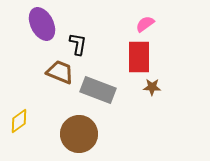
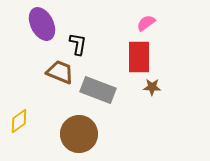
pink semicircle: moved 1 px right, 1 px up
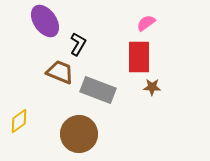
purple ellipse: moved 3 px right, 3 px up; rotated 8 degrees counterclockwise
black L-shape: rotated 20 degrees clockwise
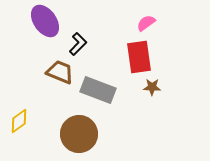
black L-shape: rotated 15 degrees clockwise
red rectangle: rotated 8 degrees counterclockwise
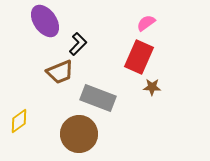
red rectangle: rotated 32 degrees clockwise
brown trapezoid: rotated 136 degrees clockwise
gray rectangle: moved 8 px down
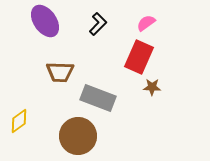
black L-shape: moved 20 px right, 20 px up
brown trapezoid: rotated 24 degrees clockwise
brown circle: moved 1 px left, 2 px down
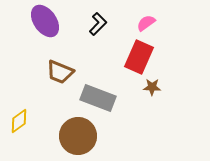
brown trapezoid: rotated 20 degrees clockwise
